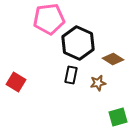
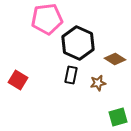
pink pentagon: moved 2 px left
brown diamond: moved 2 px right
red square: moved 2 px right, 2 px up
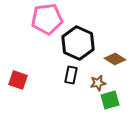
red square: rotated 12 degrees counterclockwise
green square: moved 8 px left, 17 px up
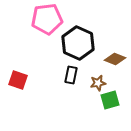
brown diamond: rotated 10 degrees counterclockwise
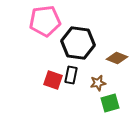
pink pentagon: moved 2 px left, 2 px down
black hexagon: rotated 16 degrees counterclockwise
brown diamond: moved 2 px right, 1 px up
red square: moved 35 px right
green square: moved 3 px down
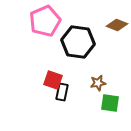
pink pentagon: rotated 16 degrees counterclockwise
black hexagon: moved 1 px up
brown diamond: moved 33 px up
black rectangle: moved 9 px left, 17 px down
green square: rotated 24 degrees clockwise
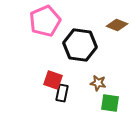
black hexagon: moved 2 px right, 3 px down
brown star: rotated 21 degrees clockwise
black rectangle: moved 1 px down
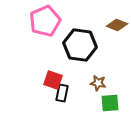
green square: rotated 12 degrees counterclockwise
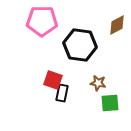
pink pentagon: moved 3 px left; rotated 24 degrees clockwise
brown diamond: rotated 50 degrees counterclockwise
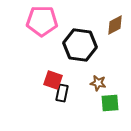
brown diamond: moved 2 px left
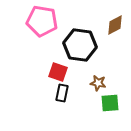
pink pentagon: rotated 8 degrees clockwise
red square: moved 5 px right, 8 px up
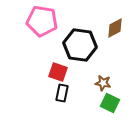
brown diamond: moved 3 px down
brown star: moved 5 px right
green square: rotated 30 degrees clockwise
